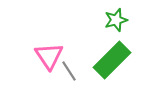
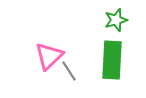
pink triangle: rotated 20 degrees clockwise
green rectangle: rotated 42 degrees counterclockwise
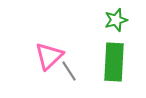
green rectangle: moved 2 px right, 2 px down
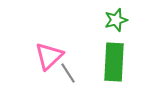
gray line: moved 1 px left, 2 px down
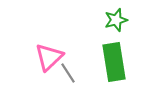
pink triangle: moved 1 px down
green rectangle: rotated 12 degrees counterclockwise
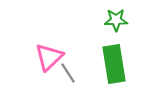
green star: rotated 15 degrees clockwise
green rectangle: moved 2 px down
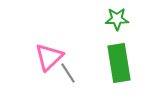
green star: moved 1 px right, 1 px up
green rectangle: moved 5 px right, 1 px up
